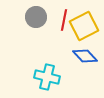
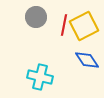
red line: moved 5 px down
blue diamond: moved 2 px right, 4 px down; rotated 10 degrees clockwise
cyan cross: moved 7 px left
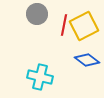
gray circle: moved 1 px right, 3 px up
blue diamond: rotated 20 degrees counterclockwise
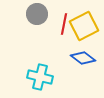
red line: moved 1 px up
blue diamond: moved 4 px left, 2 px up
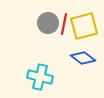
gray circle: moved 11 px right, 9 px down
yellow square: rotated 12 degrees clockwise
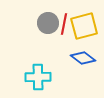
cyan cross: moved 2 px left; rotated 15 degrees counterclockwise
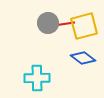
red line: rotated 70 degrees clockwise
cyan cross: moved 1 px left, 1 px down
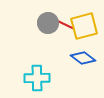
red line: rotated 35 degrees clockwise
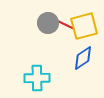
blue diamond: rotated 70 degrees counterclockwise
